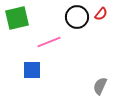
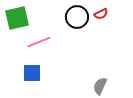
red semicircle: rotated 24 degrees clockwise
pink line: moved 10 px left
blue square: moved 3 px down
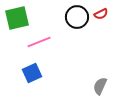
blue square: rotated 24 degrees counterclockwise
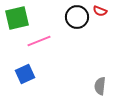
red semicircle: moved 1 px left, 3 px up; rotated 48 degrees clockwise
pink line: moved 1 px up
blue square: moved 7 px left, 1 px down
gray semicircle: rotated 18 degrees counterclockwise
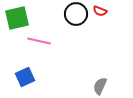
black circle: moved 1 px left, 3 px up
pink line: rotated 35 degrees clockwise
blue square: moved 3 px down
gray semicircle: rotated 18 degrees clockwise
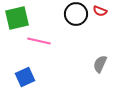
gray semicircle: moved 22 px up
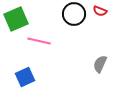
black circle: moved 2 px left
green square: moved 1 px left, 1 px down; rotated 10 degrees counterclockwise
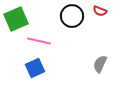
black circle: moved 2 px left, 2 px down
blue square: moved 10 px right, 9 px up
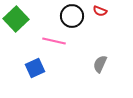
green square: rotated 20 degrees counterclockwise
pink line: moved 15 px right
